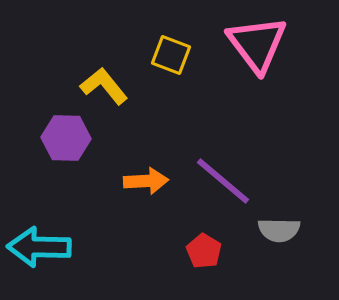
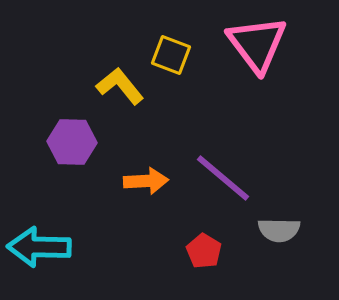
yellow L-shape: moved 16 px right
purple hexagon: moved 6 px right, 4 px down
purple line: moved 3 px up
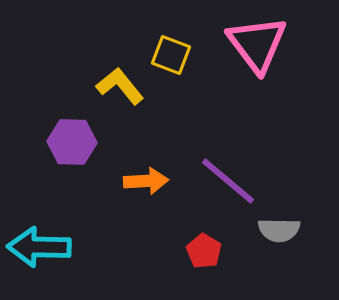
purple line: moved 5 px right, 3 px down
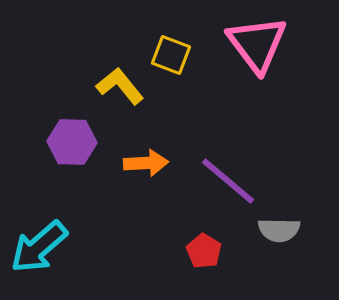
orange arrow: moved 18 px up
cyan arrow: rotated 42 degrees counterclockwise
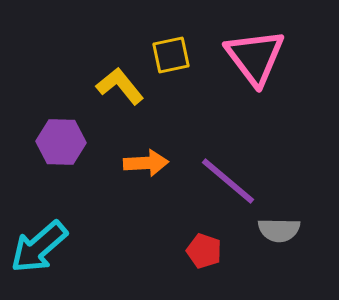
pink triangle: moved 2 px left, 13 px down
yellow square: rotated 33 degrees counterclockwise
purple hexagon: moved 11 px left
red pentagon: rotated 12 degrees counterclockwise
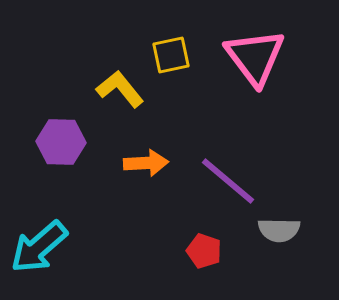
yellow L-shape: moved 3 px down
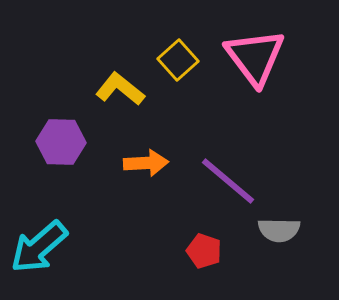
yellow square: moved 7 px right, 5 px down; rotated 30 degrees counterclockwise
yellow L-shape: rotated 12 degrees counterclockwise
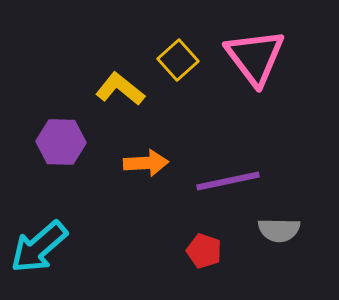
purple line: rotated 52 degrees counterclockwise
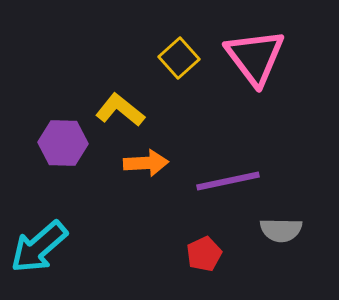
yellow square: moved 1 px right, 2 px up
yellow L-shape: moved 21 px down
purple hexagon: moved 2 px right, 1 px down
gray semicircle: moved 2 px right
red pentagon: moved 3 px down; rotated 28 degrees clockwise
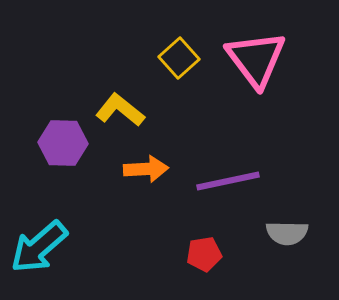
pink triangle: moved 1 px right, 2 px down
orange arrow: moved 6 px down
gray semicircle: moved 6 px right, 3 px down
red pentagon: rotated 16 degrees clockwise
